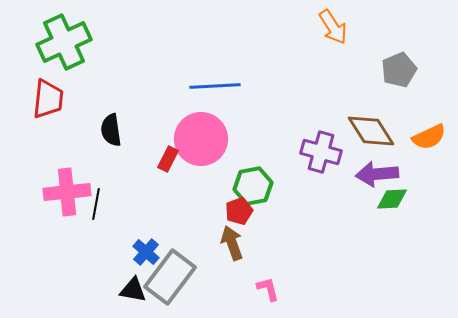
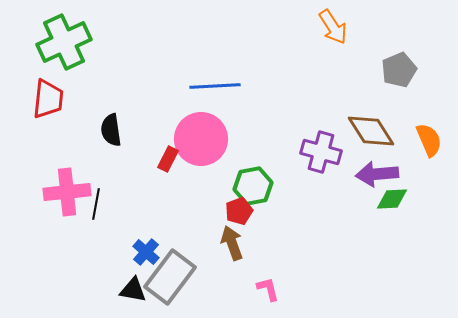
orange semicircle: moved 3 px down; rotated 88 degrees counterclockwise
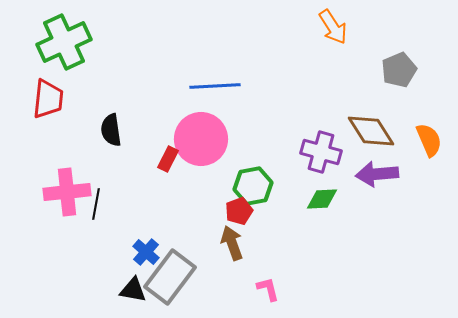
green diamond: moved 70 px left
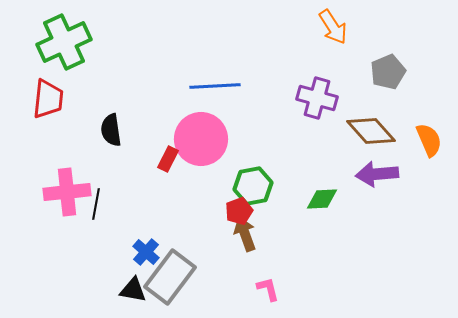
gray pentagon: moved 11 px left, 2 px down
brown diamond: rotated 9 degrees counterclockwise
purple cross: moved 4 px left, 54 px up
brown arrow: moved 13 px right, 9 px up
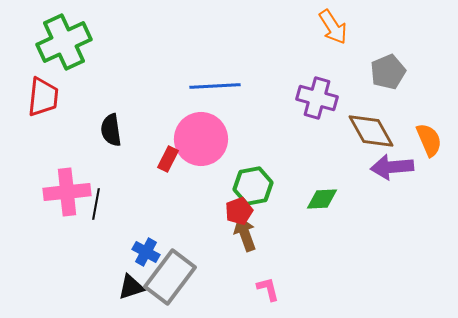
red trapezoid: moved 5 px left, 2 px up
brown diamond: rotated 12 degrees clockwise
purple arrow: moved 15 px right, 7 px up
blue cross: rotated 12 degrees counterclockwise
black triangle: moved 2 px left, 3 px up; rotated 28 degrees counterclockwise
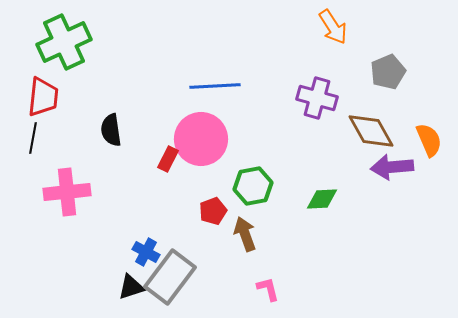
black line: moved 63 px left, 66 px up
red pentagon: moved 26 px left
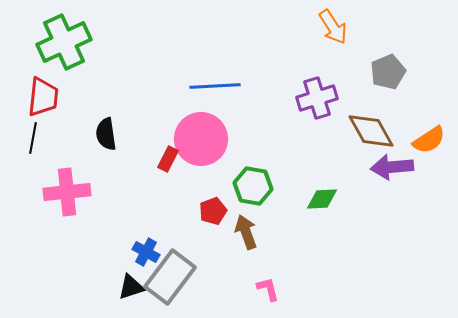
purple cross: rotated 33 degrees counterclockwise
black semicircle: moved 5 px left, 4 px down
orange semicircle: rotated 80 degrees clockwise
green hexagon: rotated 21 degrees clockwise
brown arrow: moved 1 px right, 2 px up
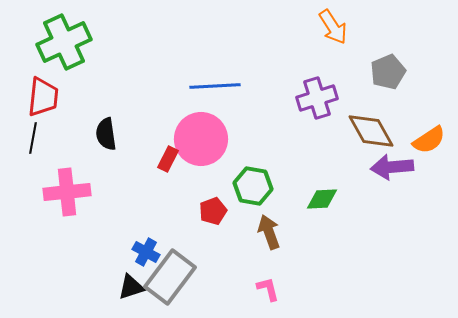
brown arrow: moved 23 px right
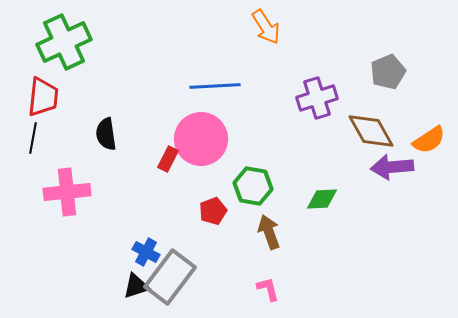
orange arrow: moved 67 px left
black triangle: moved 5 px right, 1 px up
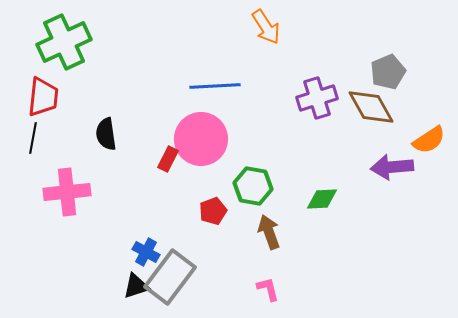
brown diamond: moved 24 px up
